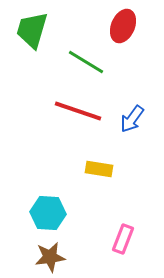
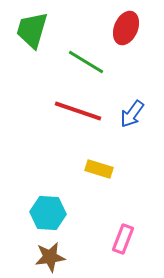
red ellipse: moved 3 px right, 2 px down
blue arrow: moved 5 px up
yellow rectangle: rotated 8 degrees clockwise
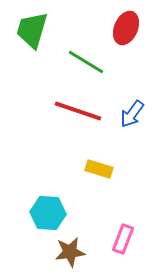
brown star: moved 20 px right, 5 px up
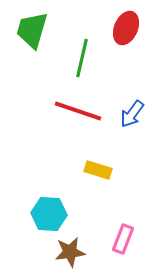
green line: moved 4 px left, 4 px up; rotated 72 degrees clockwise
yellow rectangle: moved 1 px left, 1 px down
cyan hexagon: moved 1 px right, 1 px down
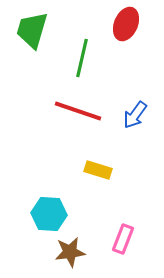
red ellipse: moved 4 px up
blue arrow: moved 3 px right, 1 px down
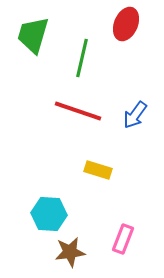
green trapezoid: moved 1 px right, 5 px down
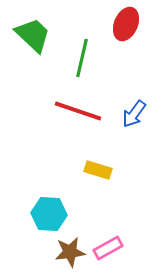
green trapezoid: rotated 117 degrees clockwise
blue arrow: moved 1 px left, 1 px up
pink rectangle: moved 15 px left, 9 px down; rotated 40 degrees clockwise
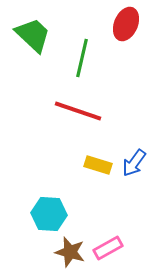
blue arrow: moved 49 px down
yellow rectangle: moved 5 px up
brown star: rotated 24 degrees clockwise
